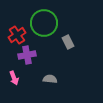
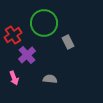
red cross: moved 4 px left
purple cross: rotated 30 degrees counterclockwise
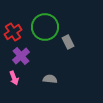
green circle: moved 1 px right, 4 px down
red cross: moved 3 px up
purple cross: moved 6 px left, 1 px down
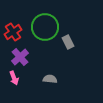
purple cross: moved 1 px left, 1 px down
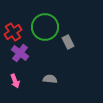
purple cross: moved 4 px up; rotated 12 degrees counterclockwise
pink arrow: moved 1 px right, 3 px down
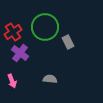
pink arrow: moved 3 px left
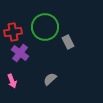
red cross: rotated 24 degrees clockwise
gray semicircle: rotated 48 degrees counterclockwise
